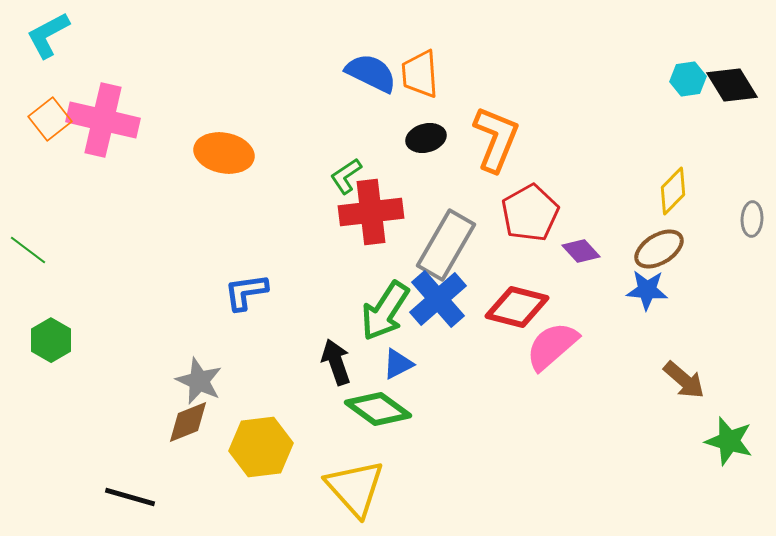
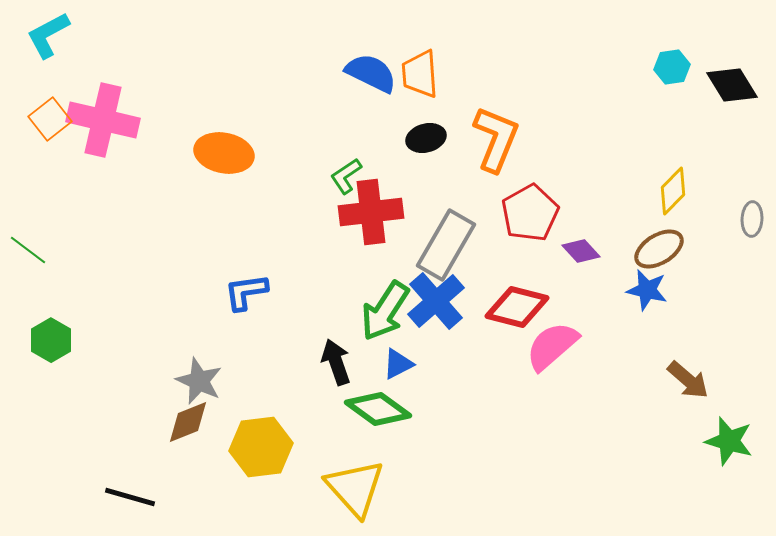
cyan hexagon: moved 16 px left, 12 px up
blue star: rotated 9 degrees clockwise
blue cross: moved 2 px left, 2 px down
brown arrow: moved 4 px right
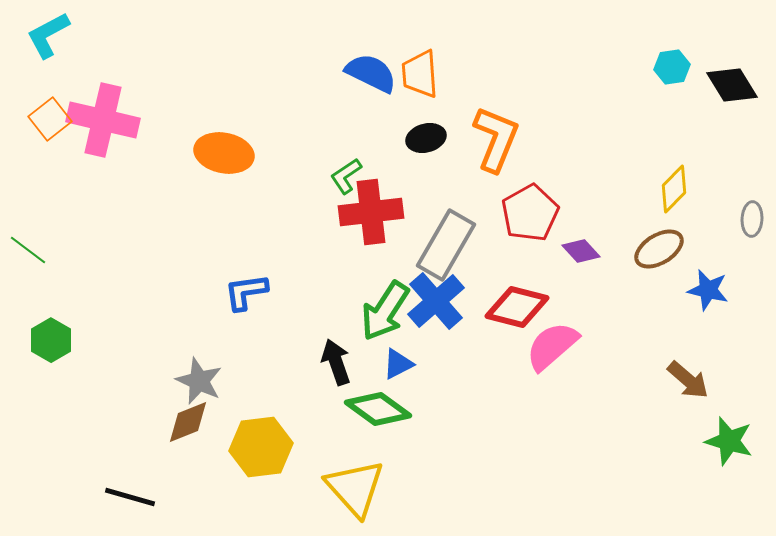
yellow diamond: moved 1 px right, 2 px up
blue star: moved 61 px right
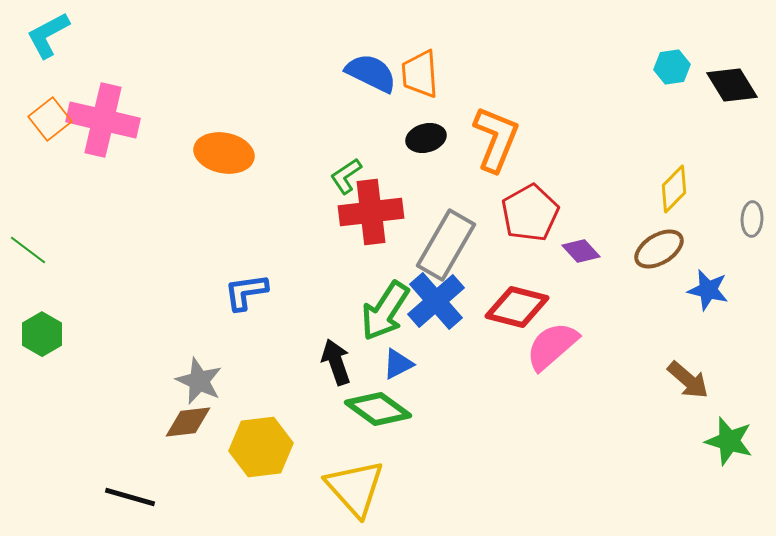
green hexagon: moved 9 px left, 6 px up
brown diamond: rotated 15 degrees clockwise
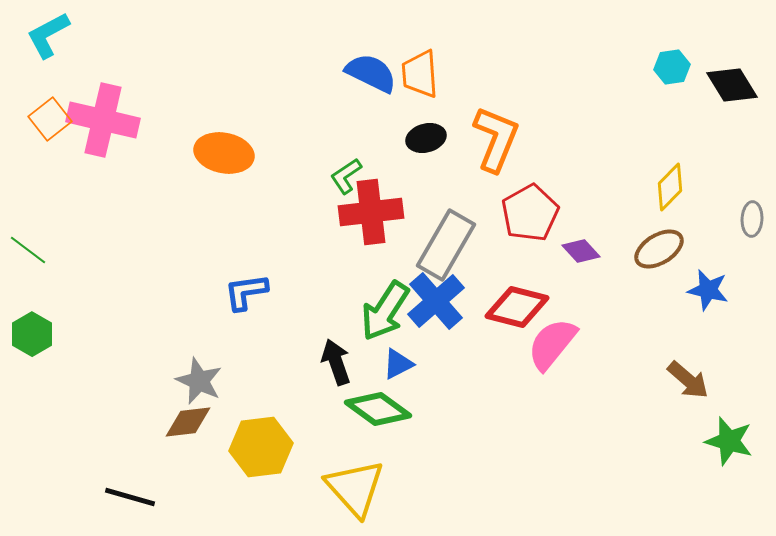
yellow diamond: moved 4 px left, 2 px up
green hexagon: moved 10 px left
pink semicircle: moved 2 px up; rotated 10 degrees counterclockwise
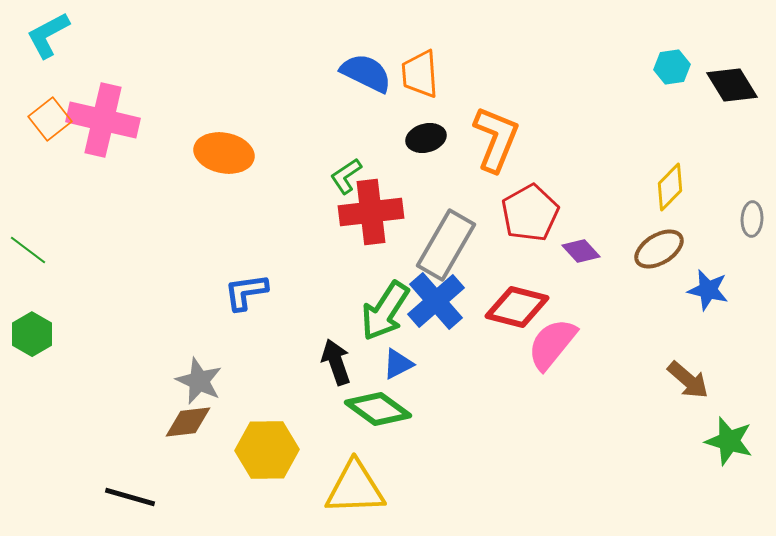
blue semicircle: moved 5 px left
yellow hexagon: moved 6 px right, 3 px down; rotated 6 degrees clockwise
yellow triangle: rotated 50 degrees counterclockwise
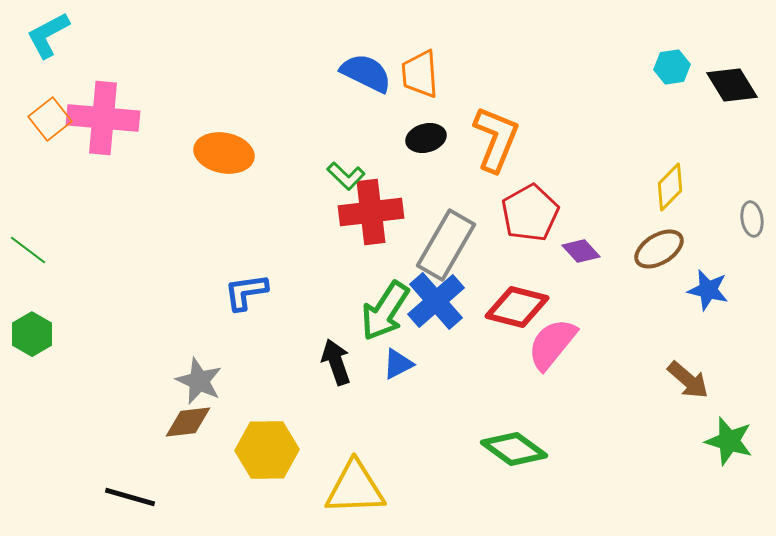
pink cross: moved 2 px up; rotated 8 degrees counterclockwise
green L-shape: rotated 102 degrees counterclockwise
gray ellipse: rotated 12 degrees counterclockwise
green diamond: moved 136 px right, 40 px down
